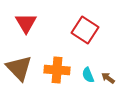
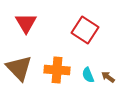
brown arrow: moved 1 px up
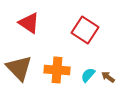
red triangle: moved 3 px right; rotated 25 degrees counterclockwise
cyan semicircle: rotated 63 degrees clockwise
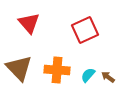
red triangle: rotated 15 degrees clockwise
red square: rotated 32 degrees clockwise
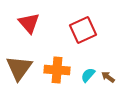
red square: moved 2 px left
brown triangle: rotated 20 degrees clockwise
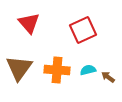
cyan semicircle: moved 5 px up; rotated 35 degrees clockwise
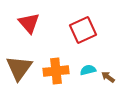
orange cross: moved 1 px left, 1 px down; rotated 10 degrees counterclockwise
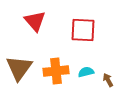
red triangle: moved 6 px right, 2 px up
red square: rotated 28 degrees clockwise
cyan semicircle: moved 2 px left, 2 px down
brown arrow: moved 3 px down; rotated 24 degrees clockwise
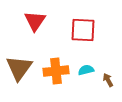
red triangle: rotated 15 degrees clockwise
cyan semicircle: moved 2 px up
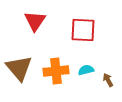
brown triangle: rotated 16 degrees counterclockwise
